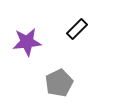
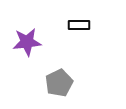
black rectangle: moved 2 px right, 4 px up; rotated 45 degrees clockwise
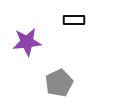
black rectangle: moved 5 px left, 5 px up
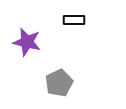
purple star: rotated 20 degrees clockwise
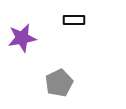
purple star: moved 5 px left, 4 px up; rotated 24 degrees counterclockwise
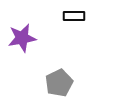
black rectangle: moved 4 px up
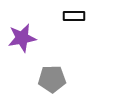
gray pentagon: moved 7 px left, 4 px up; rotated 24 degrees clockwise
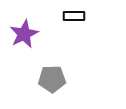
purple star: moved 2 px right, 4 px up; rotated 16 degrees counterclockwise
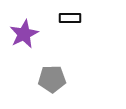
black rectangle: moved 4 px left, 2 px down
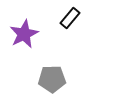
black rectangle: rotated 50 degrees counterclockwise
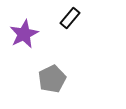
gray pentagon: rotated 24 degrees counterclockwise
